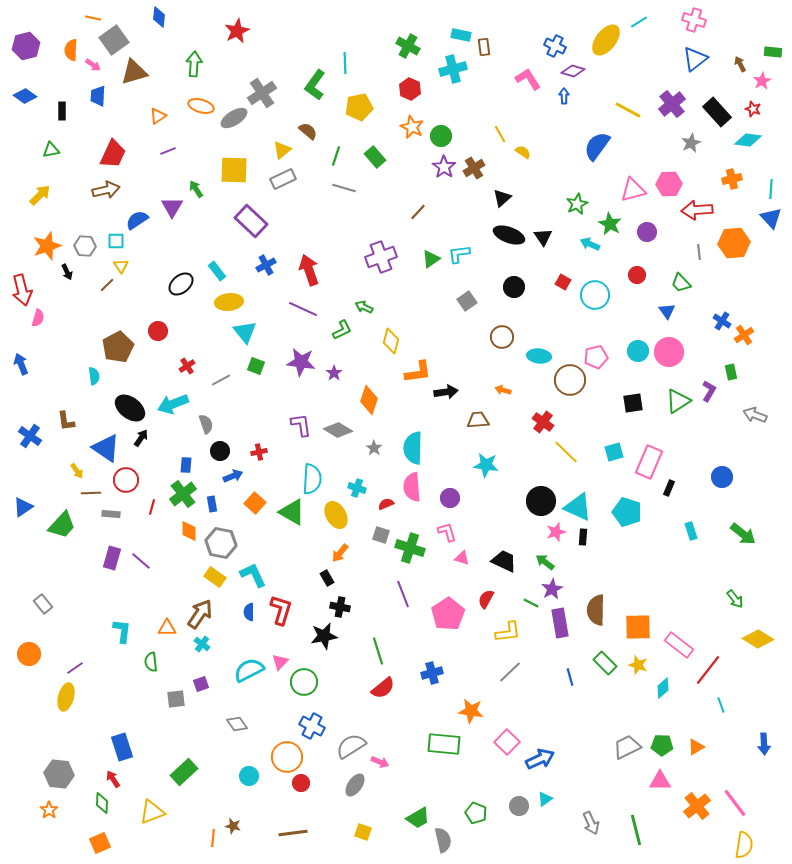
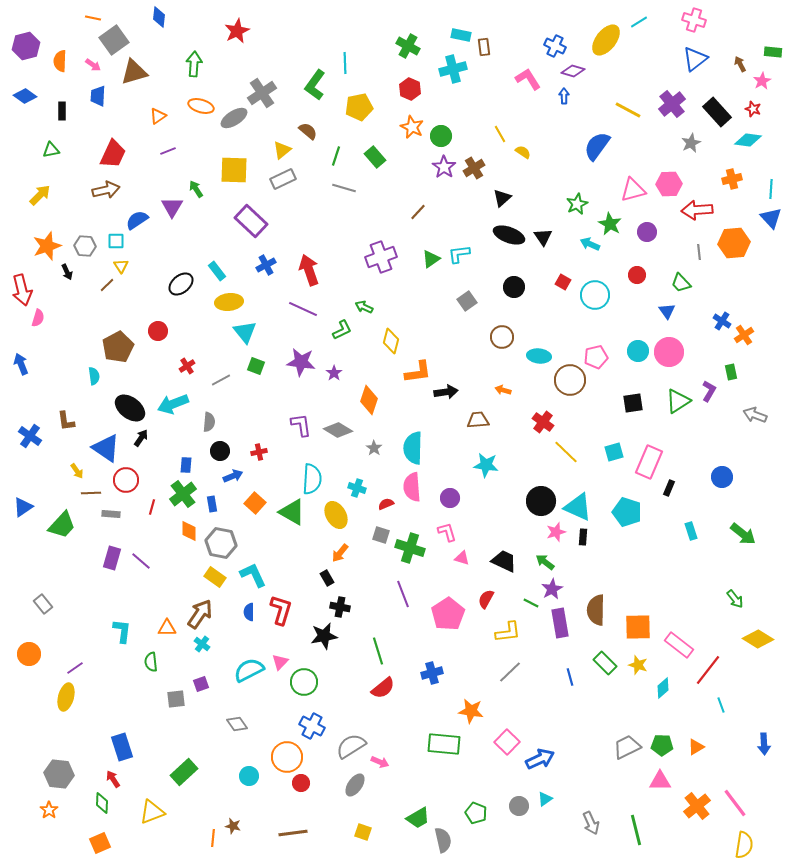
orange semicircle at (71, 50): moved 11 px left, 11 px down
gray semicircle at (206, 424): moved 3 px right, 2 px up; rotated 24 degrees clockwise
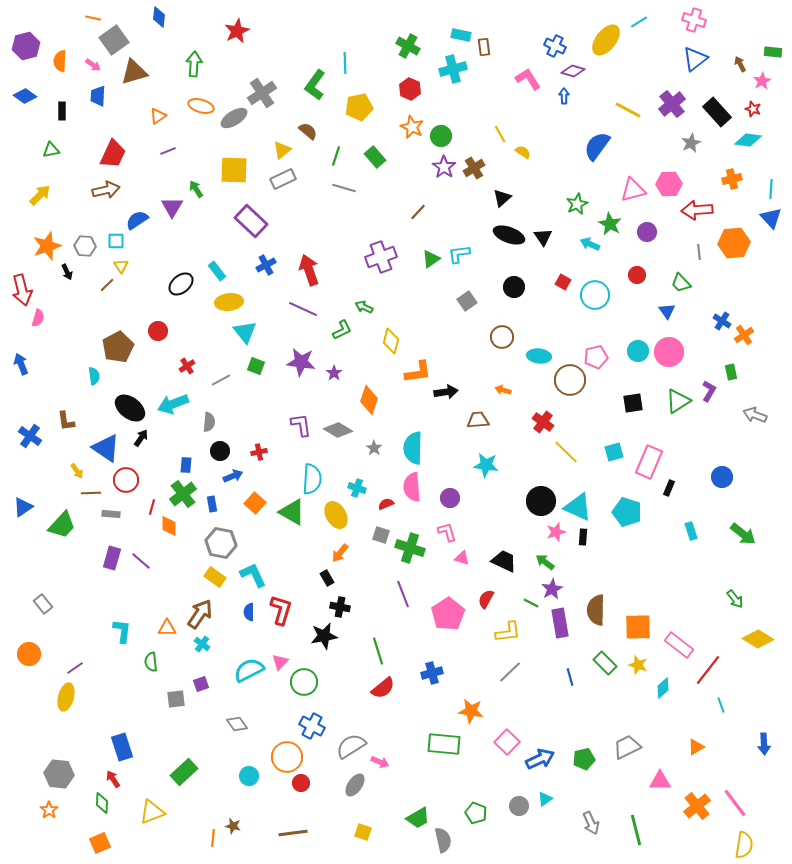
orange diamond at (189, 531): moved 20 px left, 5 px up
green pentagon at (662, 745): moved 78 px left, 14 px down; rotated 15 degrees counterclockwise
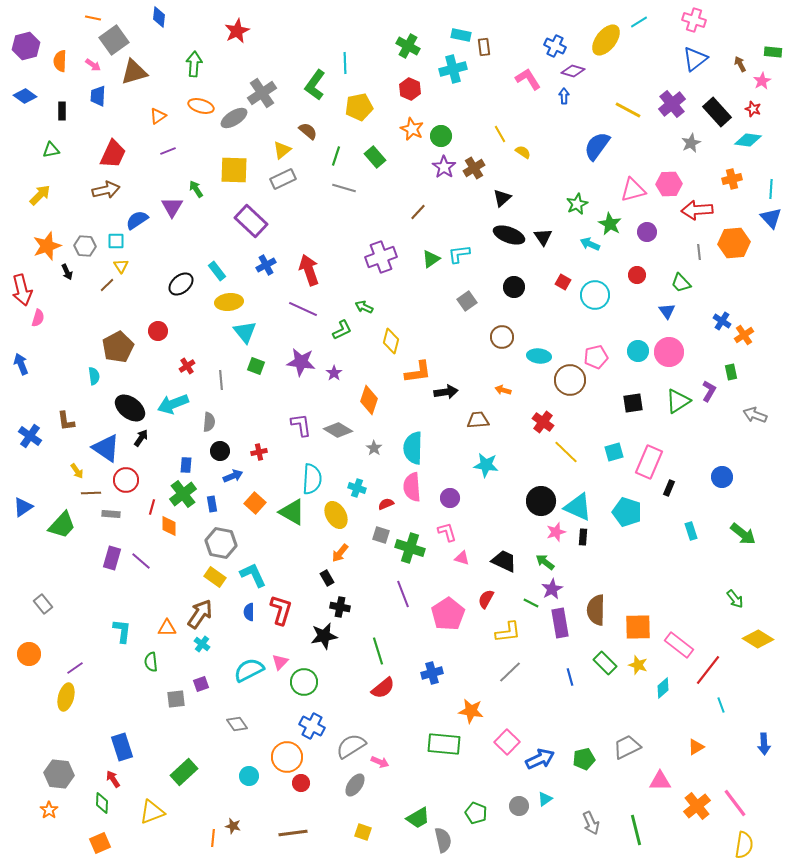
orange star at (412, 127): moved 2 px down
gray line at (221, 380): rotated 66 degrees counterclockwise
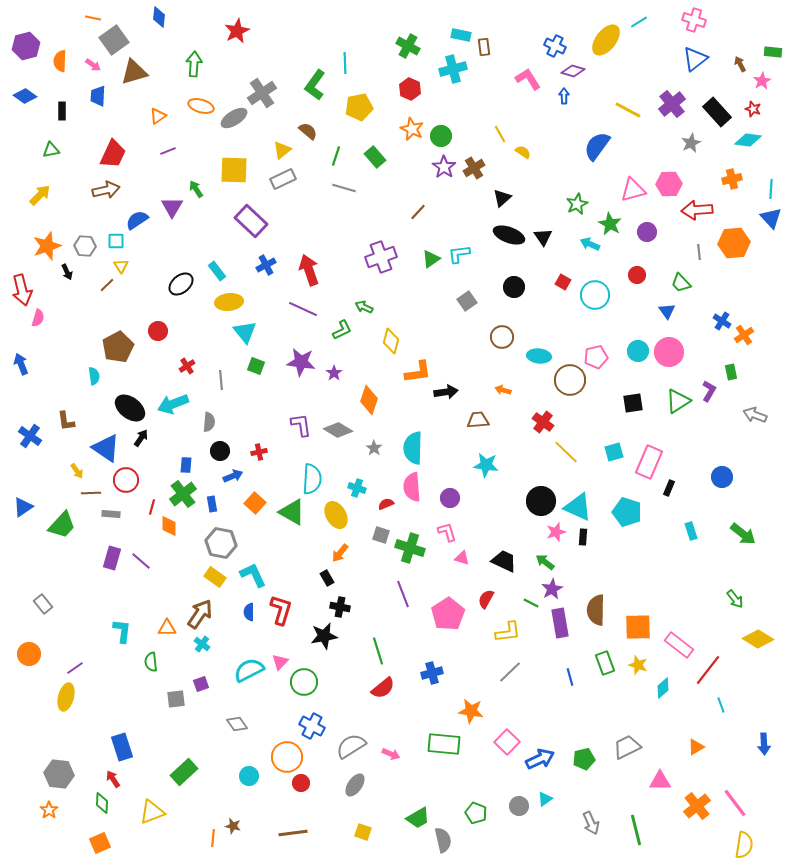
green rectangle at (605, 663): rotated 25 degrees clockwise
pink arrow at (380, 762): moved 11 px right, 8 px up
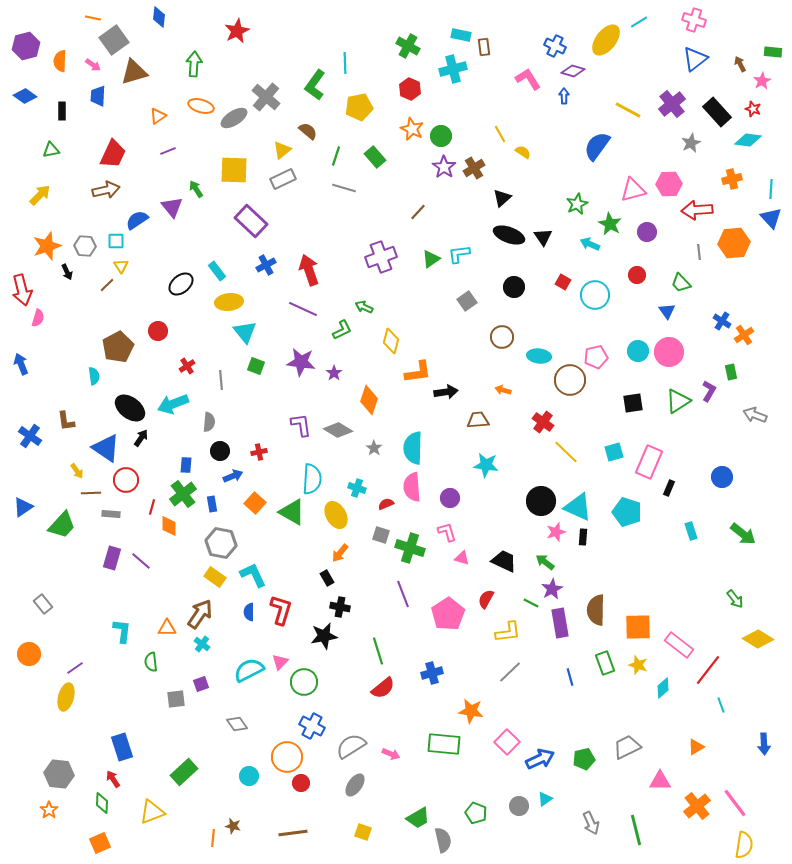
gray cross at (262, 93): moved 4 px right, 4 px down; rotated 16 degrees counterclockwise
purple triangle at (172, 207): rotated 10 degrees counterclockwise
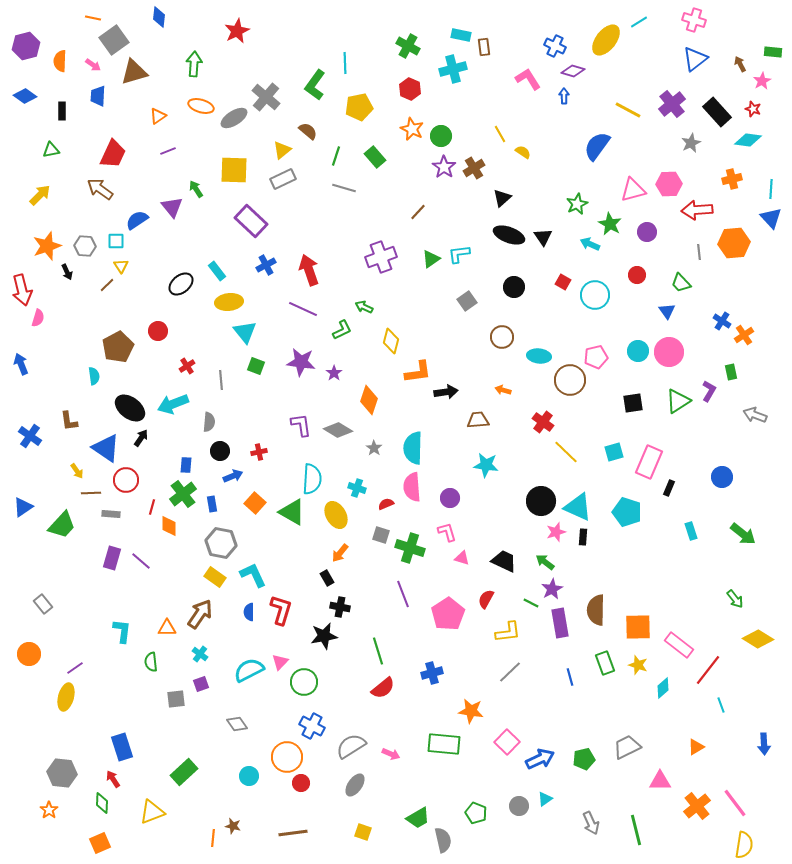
brown arrow at (106, 190): moved 6 px left, 1 px up; rotated 132 degrees counterclockwise
brown L-shape at (66, 421): moved 3 px right
cyan cross at (202, 644): moved 2 px left, 10 px down
gray hexagon at (59, 774): moved 3 px right, 1 px up
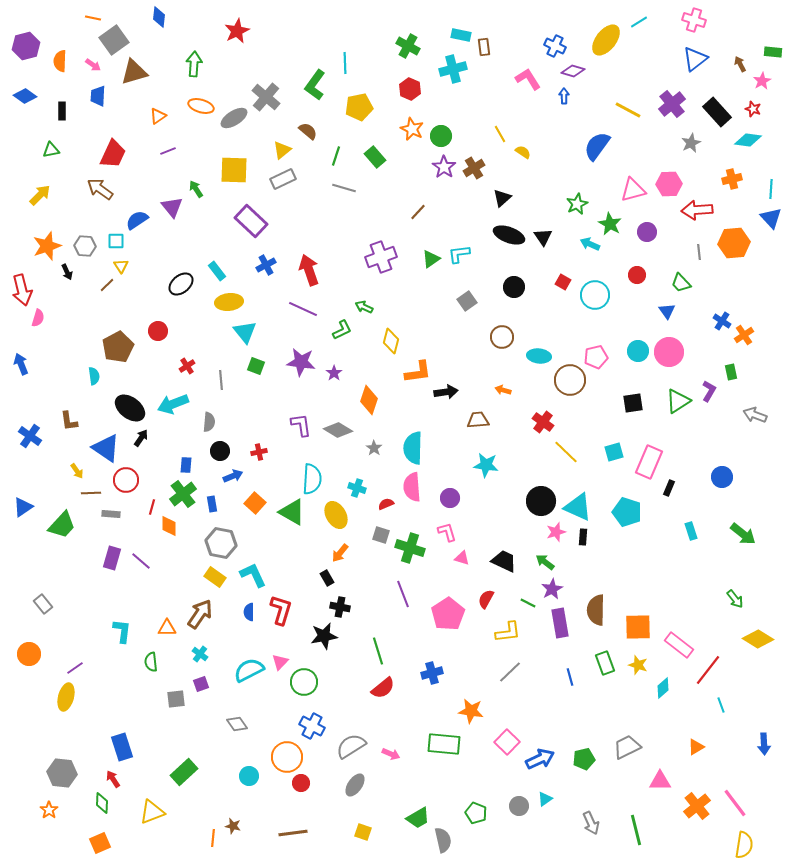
green line at (531, 603): moved 3 px left
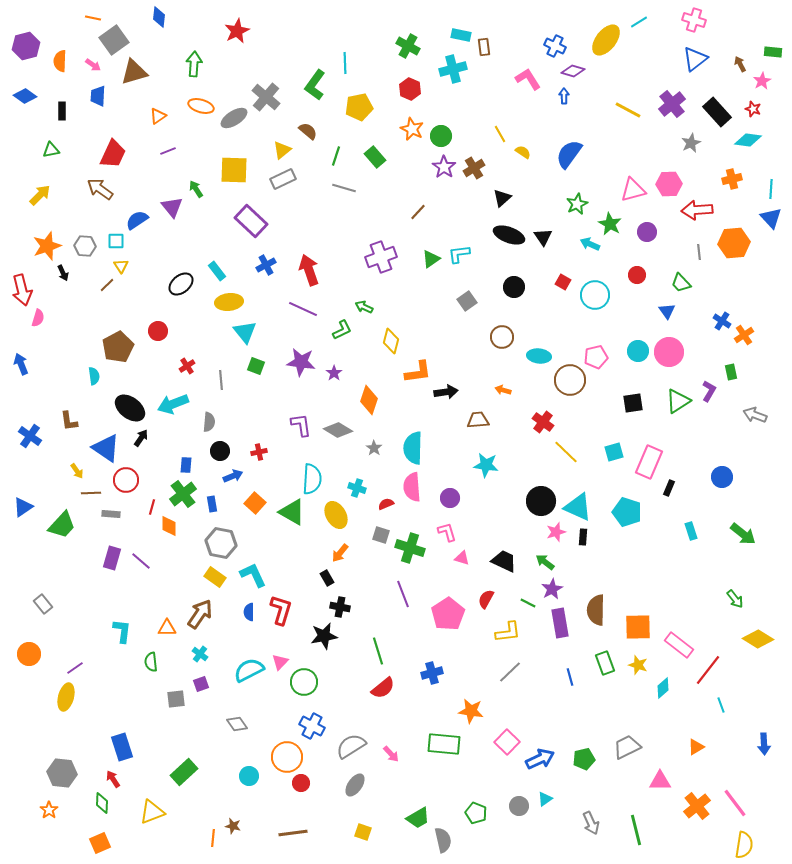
blue semicircle at (597, 146): moved 28 px left, 8 px down
black arrow at (67, 272): moved 4 px left, 1 px down
pink arrow at (391, 754): rotated 24 degrees clockwise
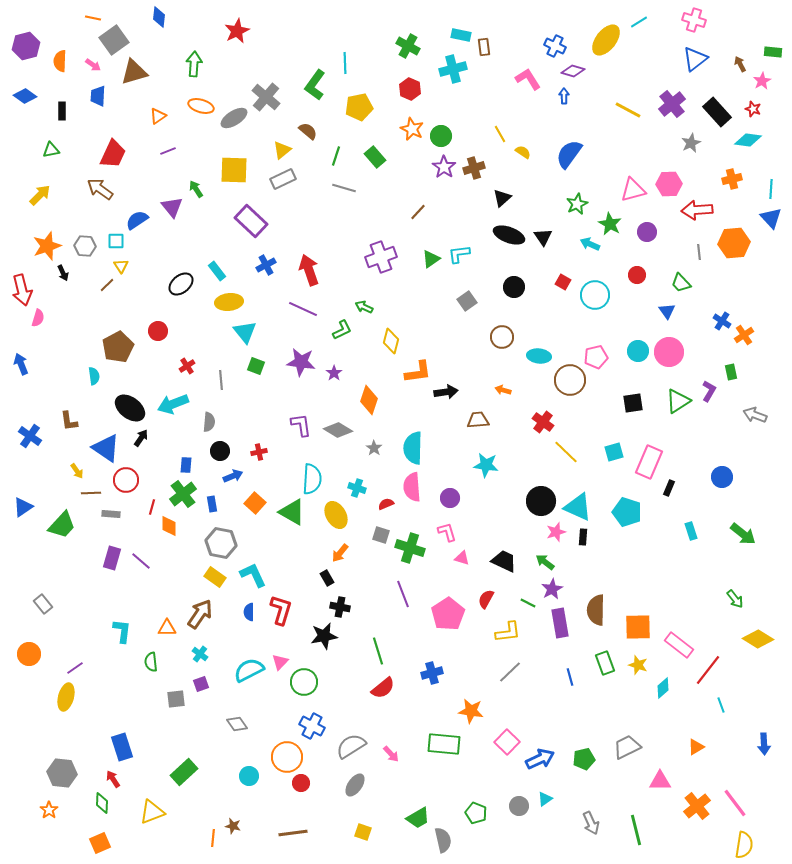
brown cross at (474, 168): rotated 15 degrees clockwise
